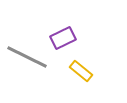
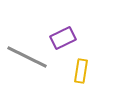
yellow rectangle: rotated 60 degrees clockwise
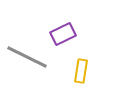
purple rectangle: moved 4 px up
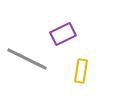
gray line: moved 2 px down
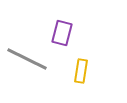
purple rectangle: moved 1 px left, 1 px up; rotated 50 degrees counterclockwise
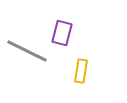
gray line: moved 8 px up
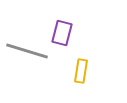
gray line: rotated 9 degrees counterclockwise
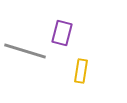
gray line: moved 2 px left
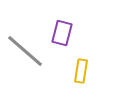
gray line: rotated 24 degrees clockwise
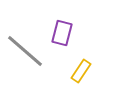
yellow rectangle: rotated 25 degrees clockwise
